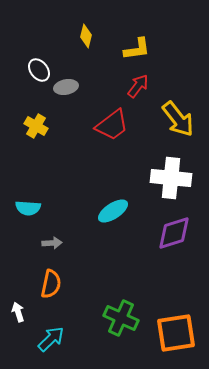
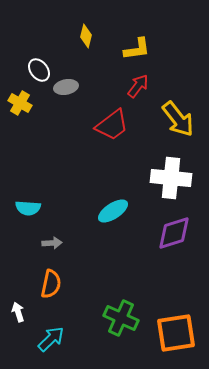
yellow cross: moved 16 px left, 23 px up
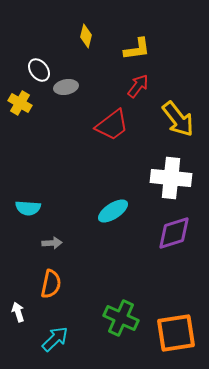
cyan arrow: moved 4 px right
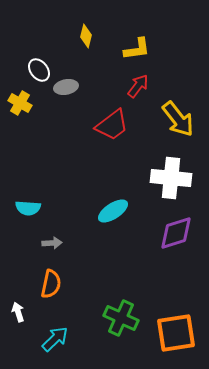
purple diamond: moved 2 px right
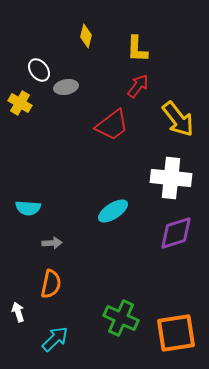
yellow L-shape: rotated 100 degrees clockwise
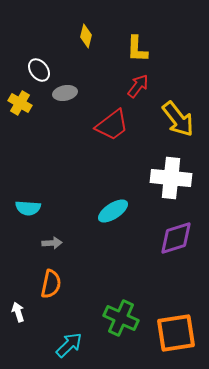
gray ellipse: moved 1 px left, 6 px down
purple diamond: moved 5 px down
cyan arrow: moved 14 px right, 6 px down
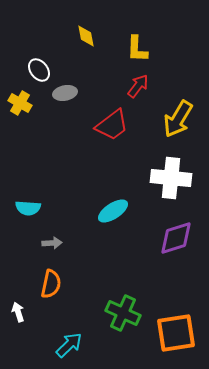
yellow diamond: rotated 25 degrees counterclockwise
yellow arrow: rotated 69 degrees clockwise
green cross: moved 2 px right, 5 px up
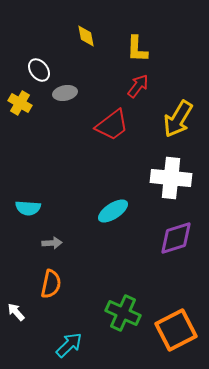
white arrow: moved 2 px left; rotated 24 degrees counterclockwise
orange square: moved 3 px up; rotated 18 degrees counterclockwise
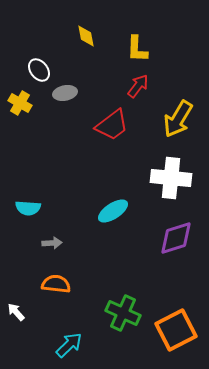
orange semicircle: moved 5 px right; rotated 96 degrees counterclockwise
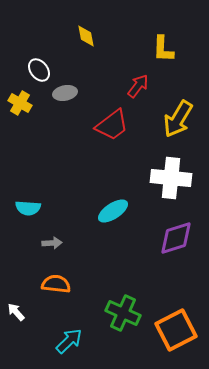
yellow L-shape: moved 26 px right
cyan arrow: moved 4 px up
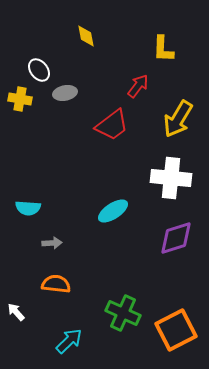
yellow cross: moved 4 px up; rotated 20 degrees counterclockwise
